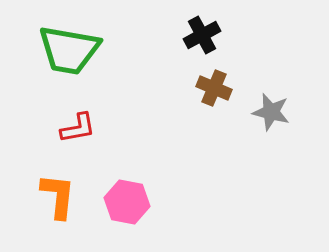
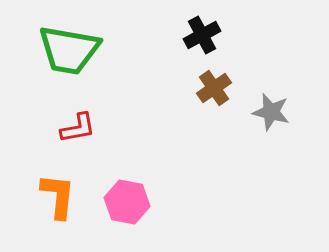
brown cross: rotated 32 degrees clockwise
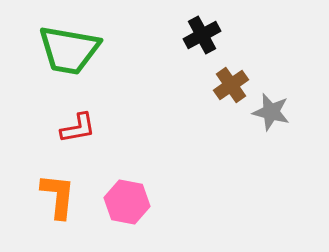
brown cross: moved 17 px right, 3 px up
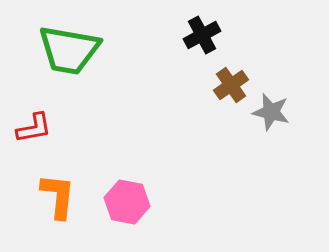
red L-shape: moved 44 px left
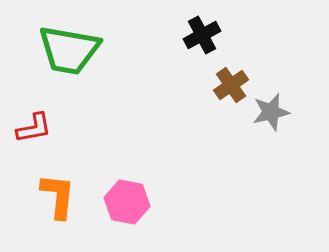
gray star: rotated 27 degrees counterclockwise
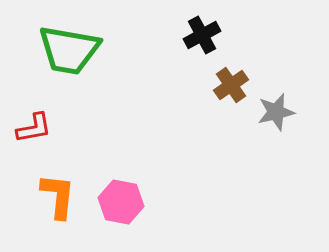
gray star: moved 5 px right
pink hexagon: moved 6 px left
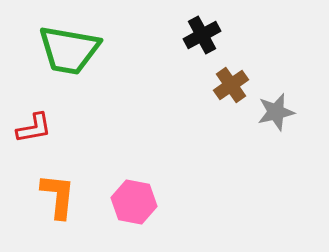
pink hexagon: moved 13 px right
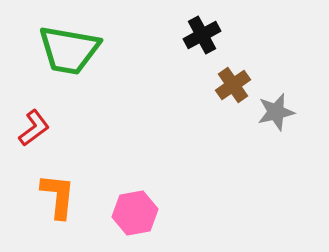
brown cross: moved 2 px right
red L-shape: rotated 27 degrees counterclockwise
pink hexagon: moved 1 px right, 11 px down; rotated 21 degrees counterclockwise
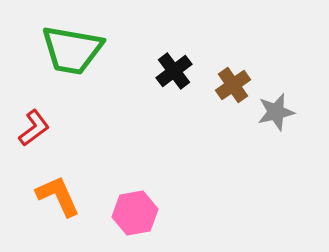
black cross: moved 28 px left, 36 px down; rotated 9 degrees counterclockwise
green trapezoid: moved 3 px right
orange L-shape: rotated 30 degrees counterclockwise
